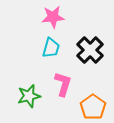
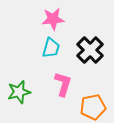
pink star: moved 2 px down
green star: moved 10 px left, 4 px up
orange pentagon: rotated 25 degrees clockwise
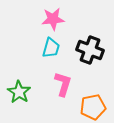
black cross: rotated 24 degrees counterclockwise
green star: rotated 25 degrees counterclockwise
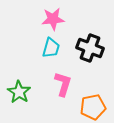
black cross: moved 2 px up
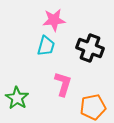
pink star: moved 1 px right, 1 px down
cyan trapezoid: moved 5 px left, 2 px up
green star: moved 2 px left, 6 px down
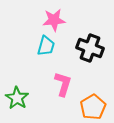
orange pentagon: rotated 20 degrees counterclockwise
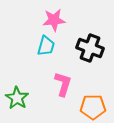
orange pentagon: rotated 30 degrees clockwise
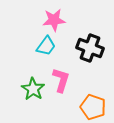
cyan trapezoid: rotated 20 degrees clockwise
pink L-shape: moved 2 px left, 4 px up
green star: moved 16 px right, 9 px up
orange pentagon: rotated 20 degrees clockwise
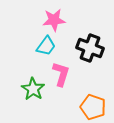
pink L-shape: moved 6 px up
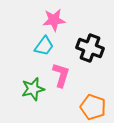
cyan trapezoid: moved 2 px left
pink L-shape: moved 1 px down
green star: rotated 25 degrees clockwise
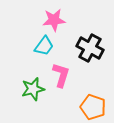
black cross: rotated 8 degrees clockwise
